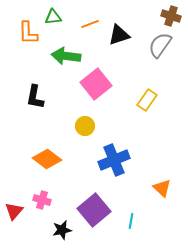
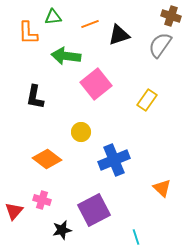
yellow circle: moved 4 px left, 6 px down
purple square: rotated 12 degrees clockwise
cyan line: moved 5 px right, 16 px down; rotated 28 degrees counterclockwise
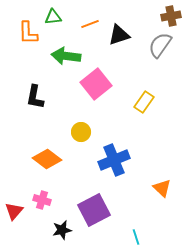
brown cross: rotated 30 degrees counterclockwise
yellow rectangle: moved 3 px left, 2 px down
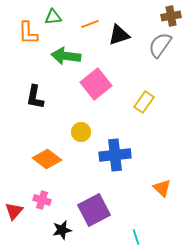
blue cross: moved 1 px right, 5 px up; rotated 16 degrees clockwise
